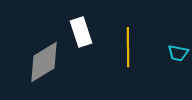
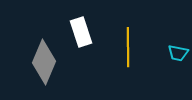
gray diamond: rotated 36 degrees counterclockwise
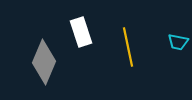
yellow line: rotated 12 degrees counterclockwise
cyan trapezoid: moved 11 px up
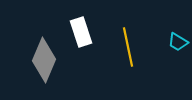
cyan trapezoid: rotated 20 degrees clockwise
gray diamond: moved 2 px up
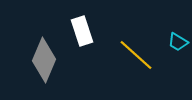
white rectangle: moved 1 px right, 1 px up
yellow line: moved 8 px right, 8 px down; rotated 36 degrees counterclockwise
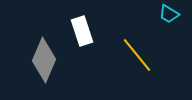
cyan trapezoid: moved 9 px left, 28 px up
yellow line: moved 1 px right; rotated 9 degrees clockwise
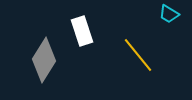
yellow line: moved 1 px right
gray diamond: rotated 9 degrees clockwise
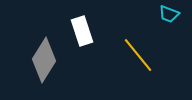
cyan trapezoid: rotated 10 degrees counterclockwise
